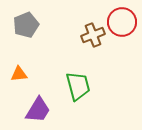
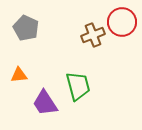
gray pentagon: moved 3 px down; rotated 25 degrees counterclockwise
orange triangle: moved 1 px down
purple trapezoid: moved 7 px right, 7 px up; rotated 116 degrees clockwise
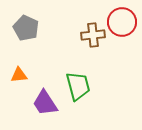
brown cross: rotated 15 degrees clockwise
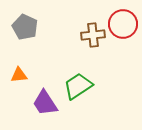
red circle: moved 1 px right, 2 px down
gray pentagon: moved 1 px left, 1 px up
green trapezoid: rotated 108 degrees counterclockwise
